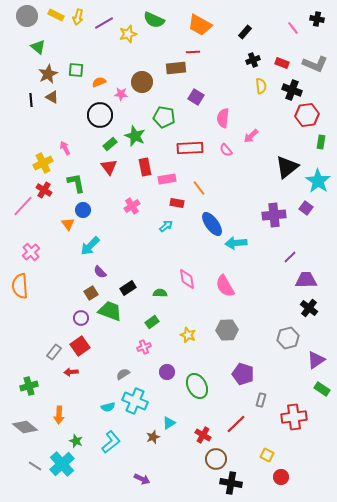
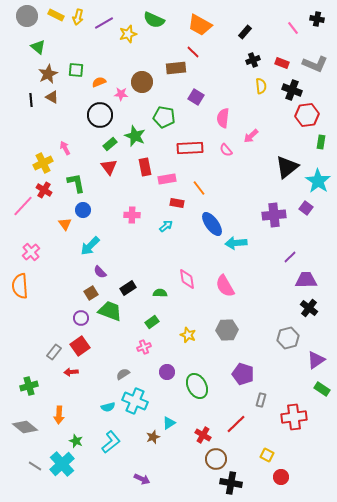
red line at (193, 52): rotated 48 degrees clockwise
pink cross at (132, 206): moved 9 px down; rotated 35 degrees clockwise
orange triangle at (68, 224): moved 3 px left
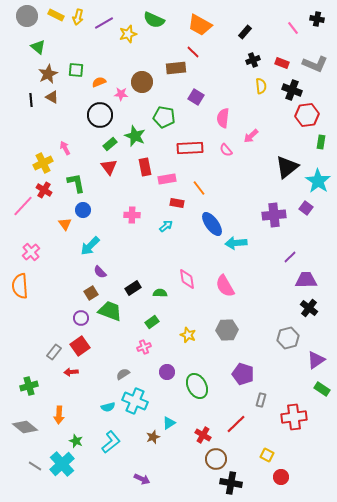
black rectangle at (128, 288): moved 5 px right
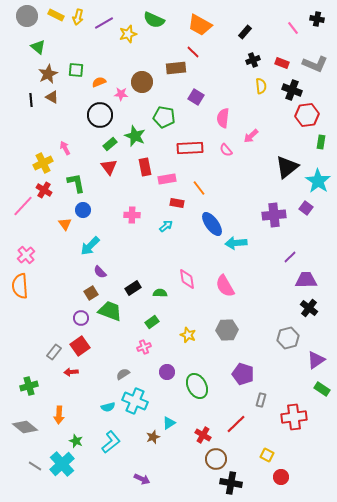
pink cross at (31, 252): moved 5 px left, 3 px down
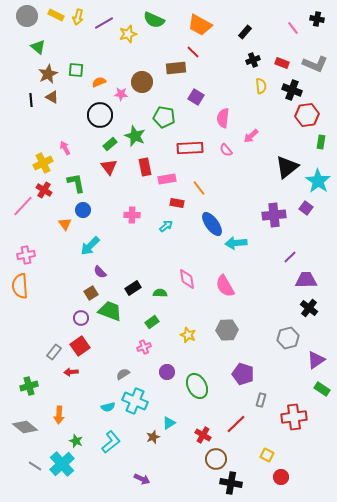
pink cross at (26, 255): rotated 30 degrees clockwise
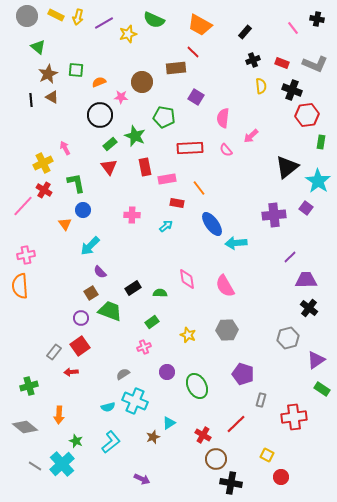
pink star at (121, 94): moved 3 px down
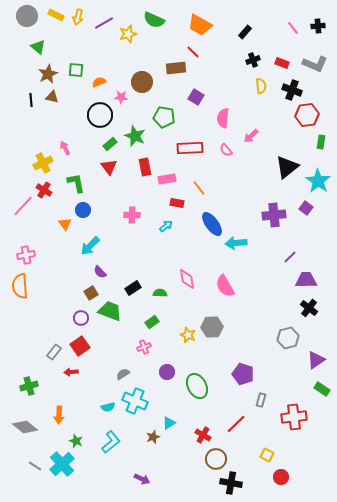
black cross at (317, 19): moved 1 px right, 7 px down; rotated 16 degrees counterclockwise
brown triangle at (52, 97): rotated 16 degrees counterclockwise
gray hexagon at (227, 330): moved 15 px left, 3 px up
